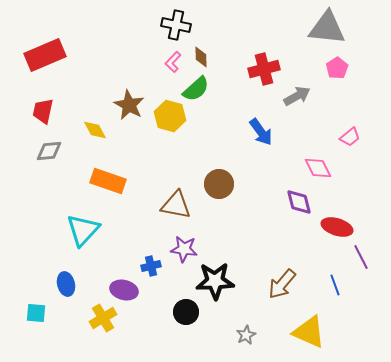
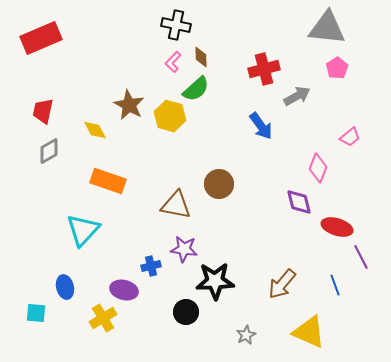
red rectangle: moved 4 px left, 17 px up
blue arrow: moved 6 px up
gray diamond: rotated 24 degrees counterclockwise
pink diamond: rotated 48 degrees clockwise
blue ellipse: moved 1 px left, 3 px down
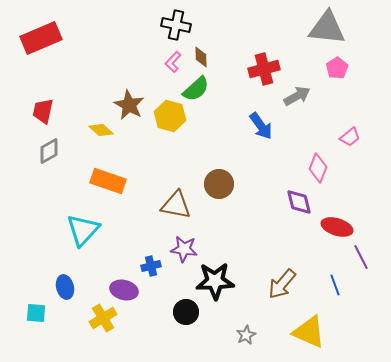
yellow diamond: moved 6 px right; rotated 20 degrees counterclockwise
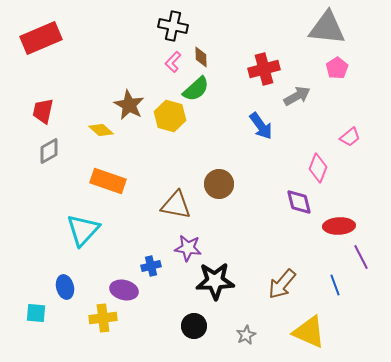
black cross: moved 3 px left, 1 px down
red ellipse: moved 2 px right, 1 px up; rotated 20 degrees counterclockwise
purple star: moved 4 px right, 1 px up
black circle: moved 8 px right, 14 px down
yellow cross: rotated 24 degrees clockwise
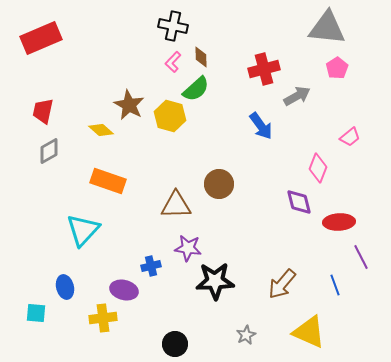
brown triangle: rotated 12 degrees counterclockwise
red ellipse: moved 4 px up
black circle: moved 19 px left, 18 px down
